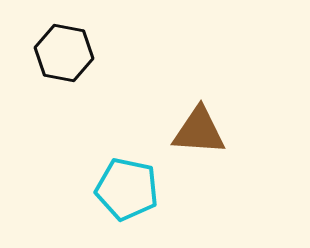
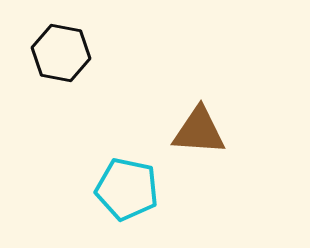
black hexagon: moved 3 px left
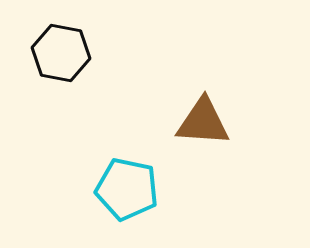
brown triangle: moved 4 px right, 9 px up
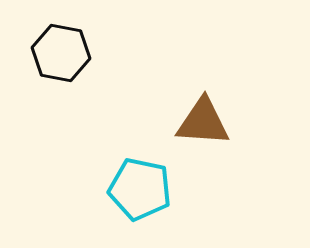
cyan pentagon: moved 13 px right
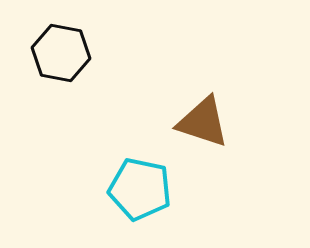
brown triangle: rotated 14 degrees clockwise
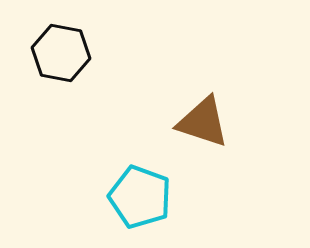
cyan pentagon: moved 8 px down; rotated 8 degrees clockwise
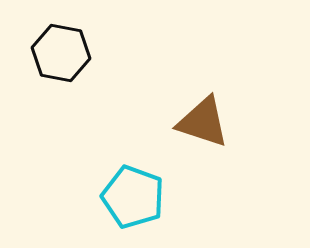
cyan pentagon: moved 7 px left
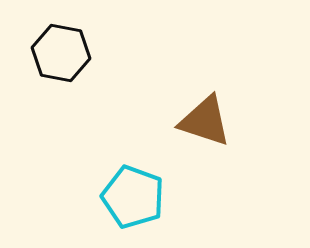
brown triangle: moved 2 px right, 1 px up
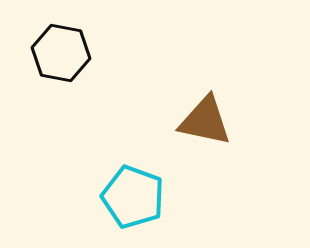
brown triangle: rotated 6 degrees counterclockwise
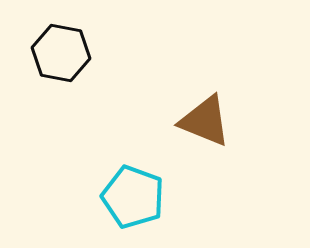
brown triangle: rotated 10 degrees clockwise
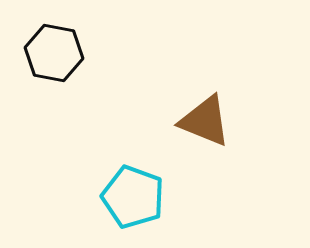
black hexagon: moved 7 px left
